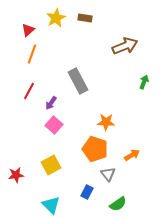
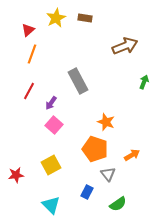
orange star: rotated 18 degrees clockwise
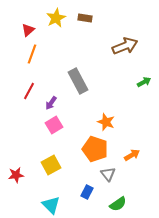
green arrow: rotated 40 degrees clockwise
pink square: rotated 18 degrees clockwise
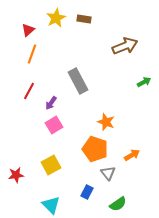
brown rectangle: moved 1 px left, 1 px down
gray triangle: moved 1 px up
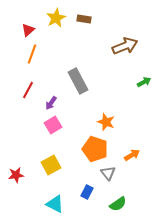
red line: moved 1 px left, 1 px up
pink square: moved 1 px left
cyan triangle: moved 4 px right, 1 px up; rotated 18 degrees counterclockwise
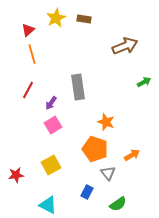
orange line: rotated 36 degrees counterclockwise
gray rectangle: moved 6 px down; rotated 20 degrees clockwise
cyan triangle: moved 7 px left, 1 px down
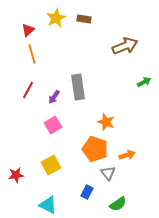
purple arrow: moved 3 px right, 6 px up
orange arrow: moved 5 px left; rotated 14 degrees clockwise
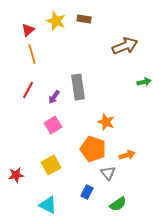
yellow star: moved 3 px down; rotated 24 degrees counterclockwise
green arrow: rotated 16 degrees clockwise
orange pentagon: moved 2 px left
